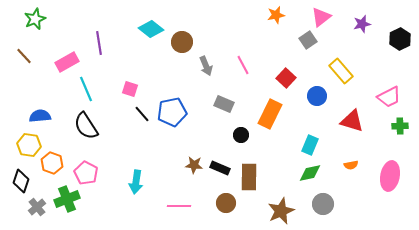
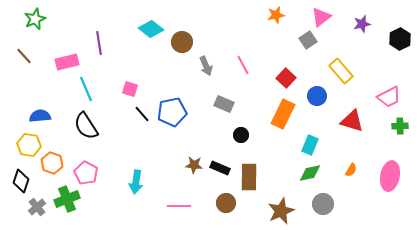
pink rectangle at (67, 62): rotated 15 degrees clockwise
orange rectangle at (270, 114): moved 13 px right
orange semicircle at (351, 165): moved 5 px down; rotated 48 degrees counterclockwise
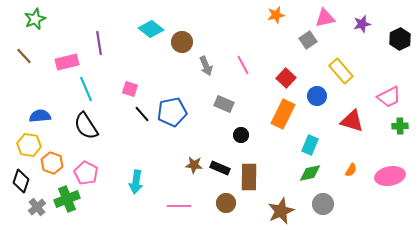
pink triangle at (321, 17): moved 4 px right, 1 px down; rotated 25 degrees clockwise
pink ellipse at (390, 176): rotated 68 degrees clockwise
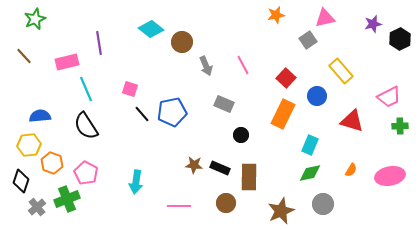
purple star at (362, 24): moved 11 px right
yellow hexagon at (29, 145): rotated 15 degrees counterclockwise
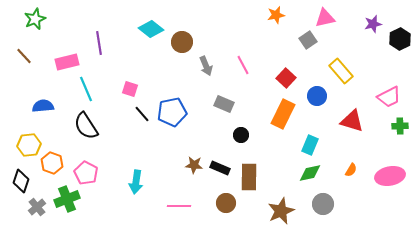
blue semicircle at (40, 116): moved 3 px right, 10 px up
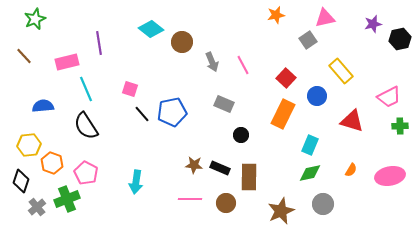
black hexagon at (400, 39): rotated 15 degrees clockwise
gray arrow at (206, 66): moved 6 px right, 4 px up
pink line at (179, 206): moved 11 px right, 7 px up
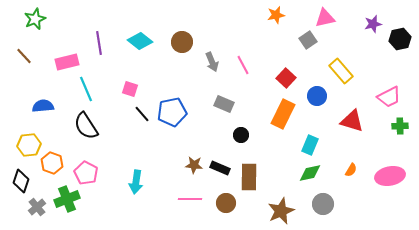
cyan diamond at (151, 29): moved 11 px left, 12 px down
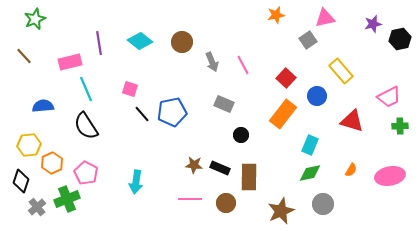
pink rectangle at (67, 62): moved 3 px right
orange rectangle at (283, 114): rotated 12 degrees clockwise
orange hexagon at (52, 163): rotated 15 degrees clockwise
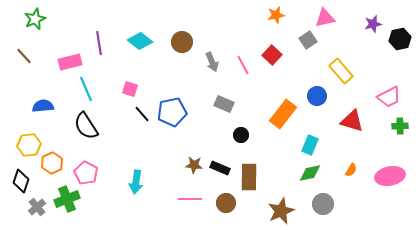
red square at (286, 78): moved 14 px left, 23 px up
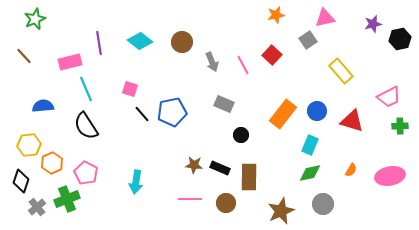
blue circle at (317, 96): moved 15 px down
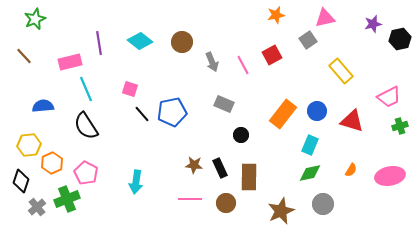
red square at (272, 55): rotated 18 degrees clockwise
green cross at (400, 126): rotated 14 degrees counterclockwise
black rectangle at (220, 168): rotated 42 degrees clockwise
